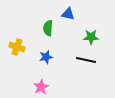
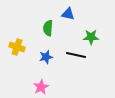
black line: moved 10 px left, 5 px up
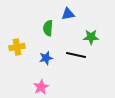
blue triangle: rotated 24 degrees counterclockwise
yellow cross: rotated 28 degrees counterclockwise
blue star: moved 1 px down
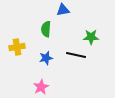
blue triangle: moved 5 px left, 4 px up
green semicircle: moved 2 px left, 1 px down
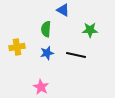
blue triangle: rotated 40 degrees clockwise
green star: moved 1 px left, 7 px up
blue star: moved 1 px right, 5 px up
pink star: rotated 14 degrees counterclockwise
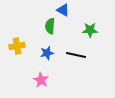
green semicircle: moved 4 px right, 3 px up
yellow cross: moved 1 px up
pink star: moved 7 px up
